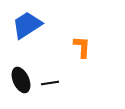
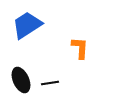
orange L-shape: moved 2 px left, 1 px down
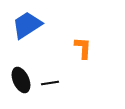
orange L-shape: moved 3 px right
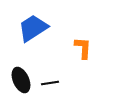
blue trapezoid: moved 6 px right, 3 px down
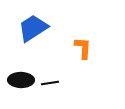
black ellipse: rotated 65 degrees counterclockwise
